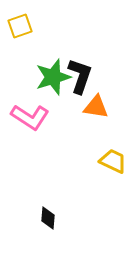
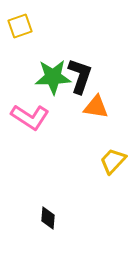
green star: rotated 15 degrees clockwise
yellow trapezoid: rotated 72 degrees counterclockwise
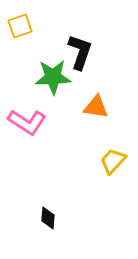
black L-shape: moved 24 px up
pink L-shape: moved 3 px left, 5 px down
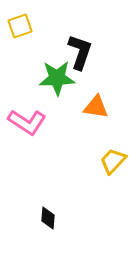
green star: moved 4 px right, 1 px down
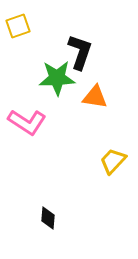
yellow square: moved 2 px left
orange triangle: moved 1 px left, 10 px up
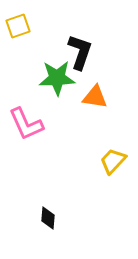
pink L-shape: moved 1 px left, 2 px down; rotated 33 degrees clockwise
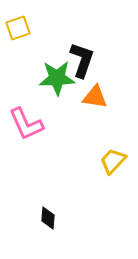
yellow square: moved 2 px down
black L-shape: moved 2 px right, 8 px down
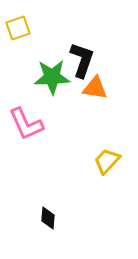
green star: moved 5 px left, 1 px up
orange triangle: moved 9 px up
yellow trapezoid: moved 6 px left
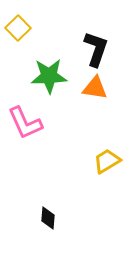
yellow square: rotated 25 degrees counterclockwise
black L-shape: moved 14 px right, 11 px up
green star: moved 3 px left, 1 px up
pink L-shape: moved 1 px left, 1 px up
yellow trapezoid: rotated 16 degrees clockwise
